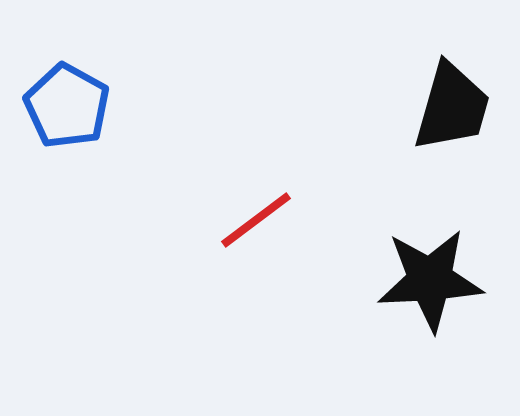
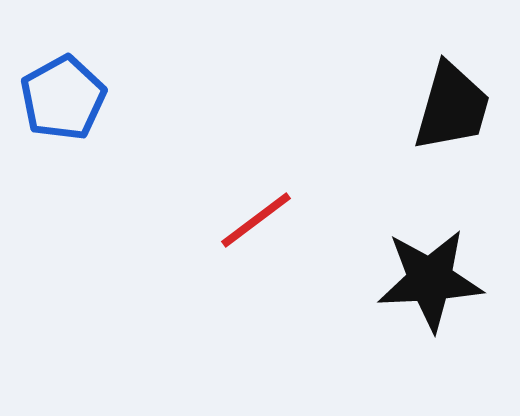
blue pentagon: moved 4 px left, 8 px up; rotated 14 degrees clockwise
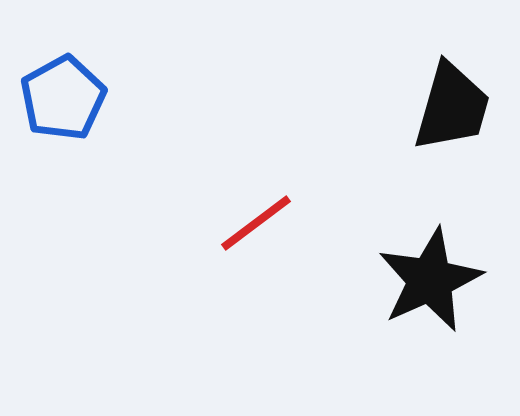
red line: moved 3 px down
black star: rotated 21 degrees counterclockwise
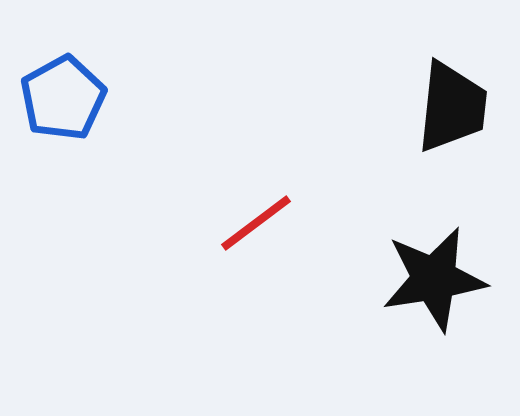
black trapezoid: rotated 10 degrees counterclockwise
black star: moved 4 px right, 1 px up; rotated 15 degrees clockwise
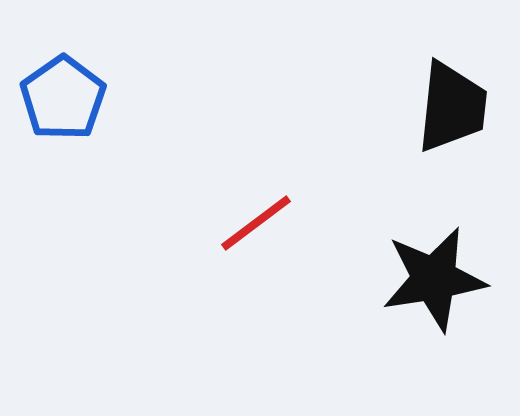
blue pentagon: rotated 6 degrees counterclockwise
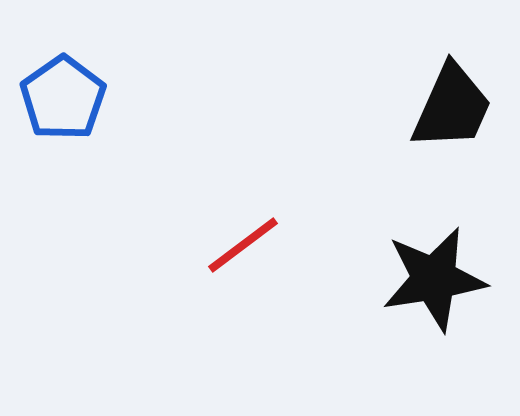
black trapezoid: rotated 18 degrees clockwise
red line: moved 13 px left, 22 px down
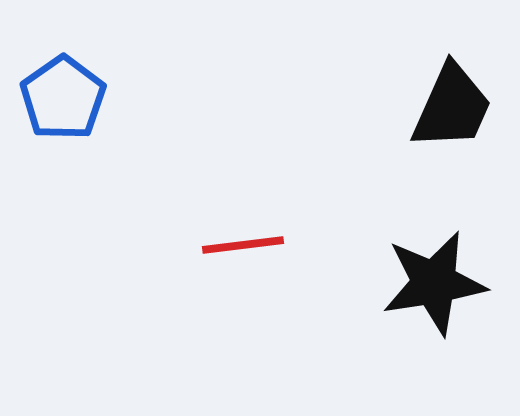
red line: rotated 30 degrees clockwise
black star: moved 4 px down
